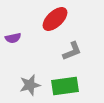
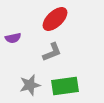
gray L-shape: moved 20 px left, 1 px down
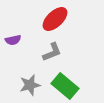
purple semicircle: moved 2 px down
green rectangle: rotated 48 degrees clockwise
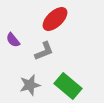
purple semicircle: rotated 63 degrees clockwise
gray L-shape: moved 8 px left, 1 px up
green rectangle: moved 3 px right
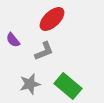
red ellipse: moved 3 px left
gray star: moved 1 px up
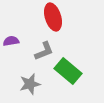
red ellipse: moved 1 px right, 2 px up; rotated 64 degrees counterclockwise
purple semicircle: moved 2 px left, 1 px down; rotated 119 degrees clockwise
green rectangle: moved 15 px up
